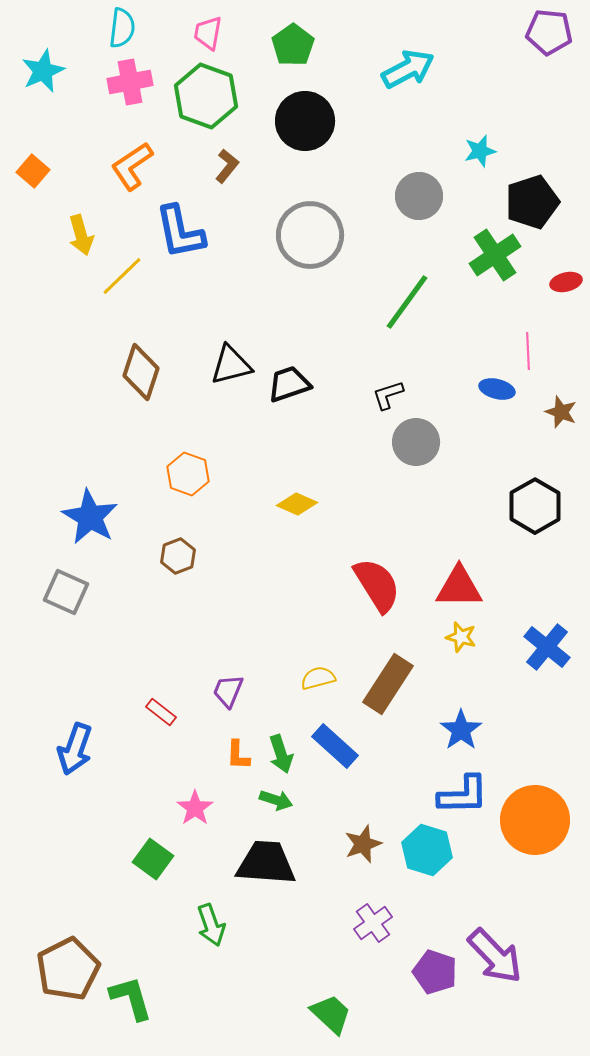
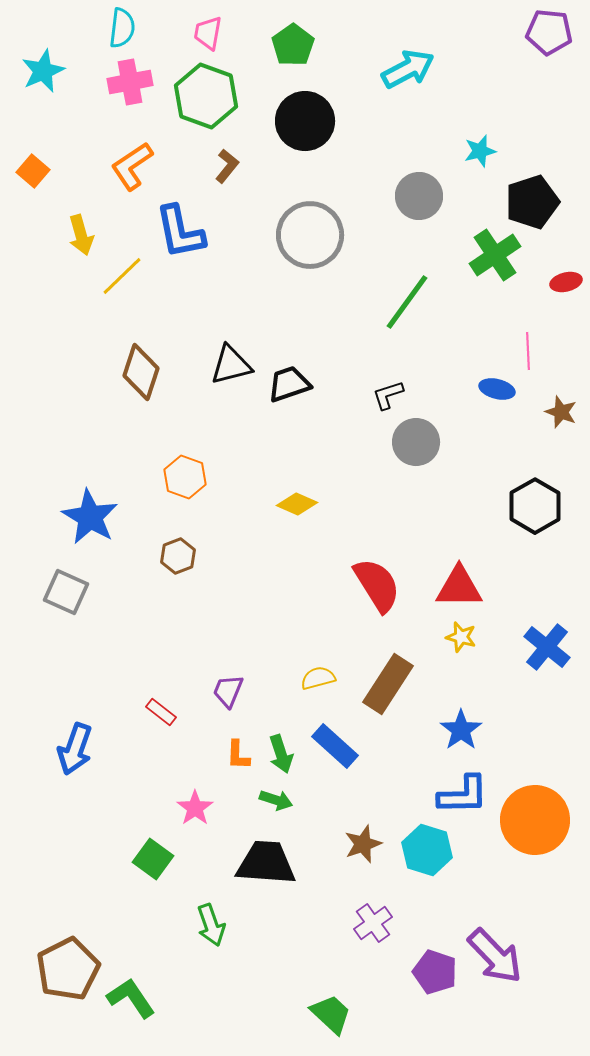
orange hexagon at (188, 474): moved 3 px left, 3 px down
green L-shape at (131, 998): rotated 18 degrees counterclockwise
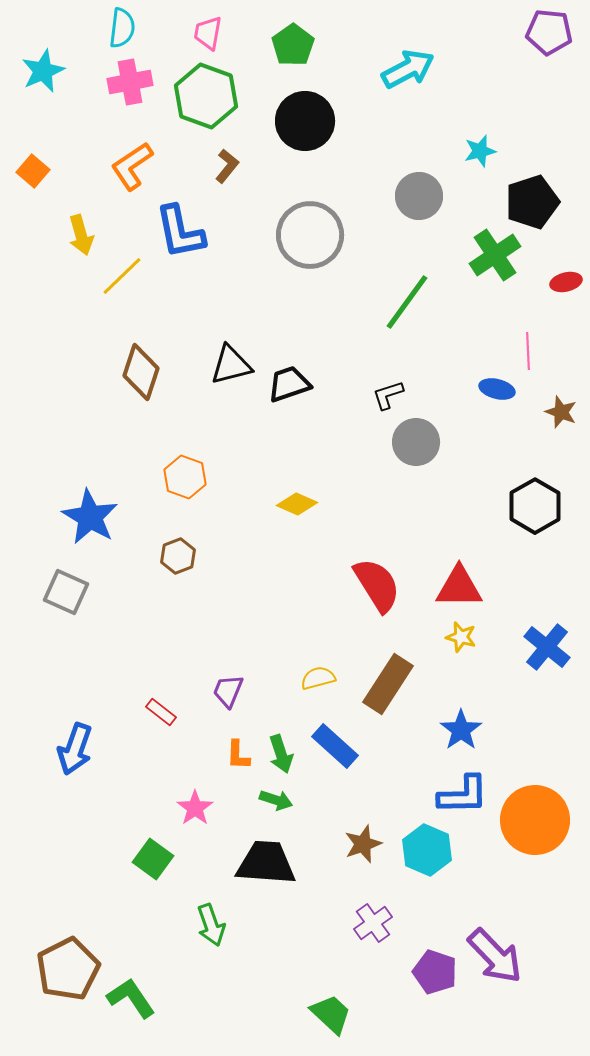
cyan hexagon at (427, 850): rotated 6 degrees clockwise
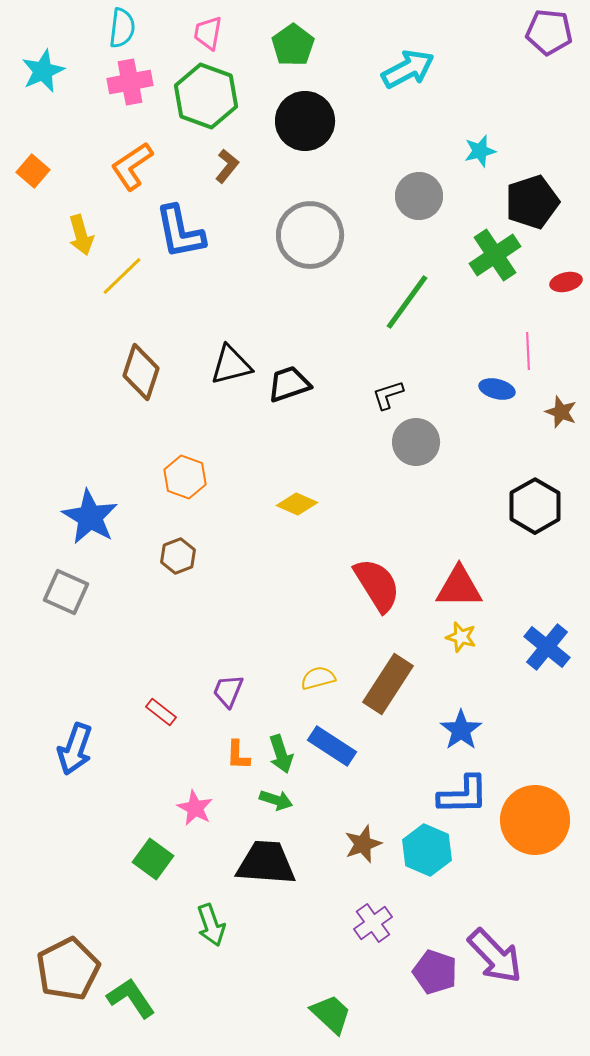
blue rectangle at (335, 746): moved 3 px left; rotated 9 degrees counterclockwise
pink star at (195, 808): rotated 9 degrees counterclockwise
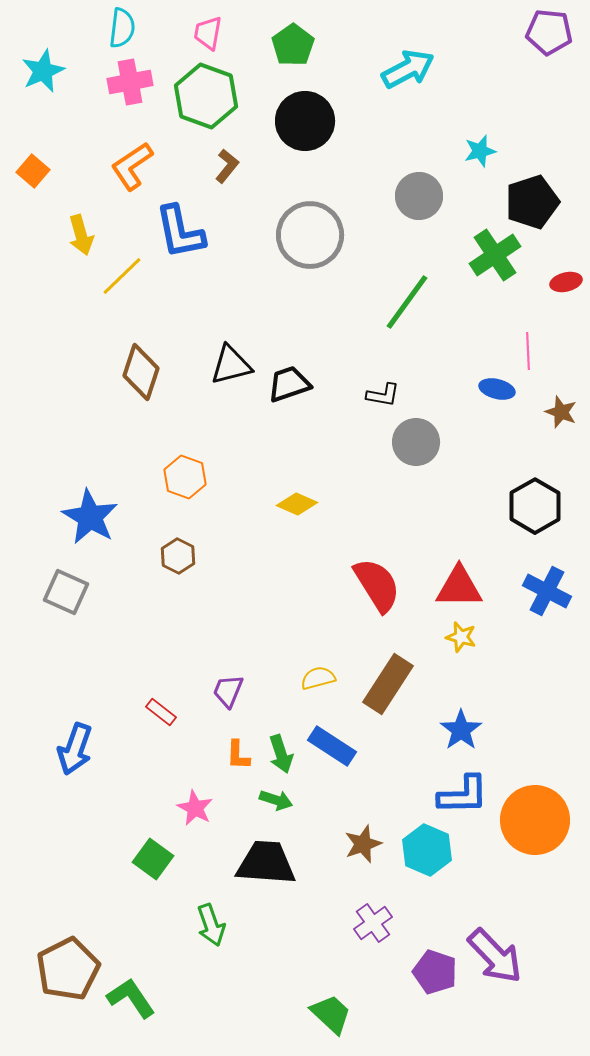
black L-shape at (388, 395): moved 5 px left; rotated 152 degrees counterclockwise
brown hexagon at (178, 556): rotated 12 degrees counterclockwise
blue cross at (547, 647): moved 56 px up; rotated 12 degrees counterclockwise
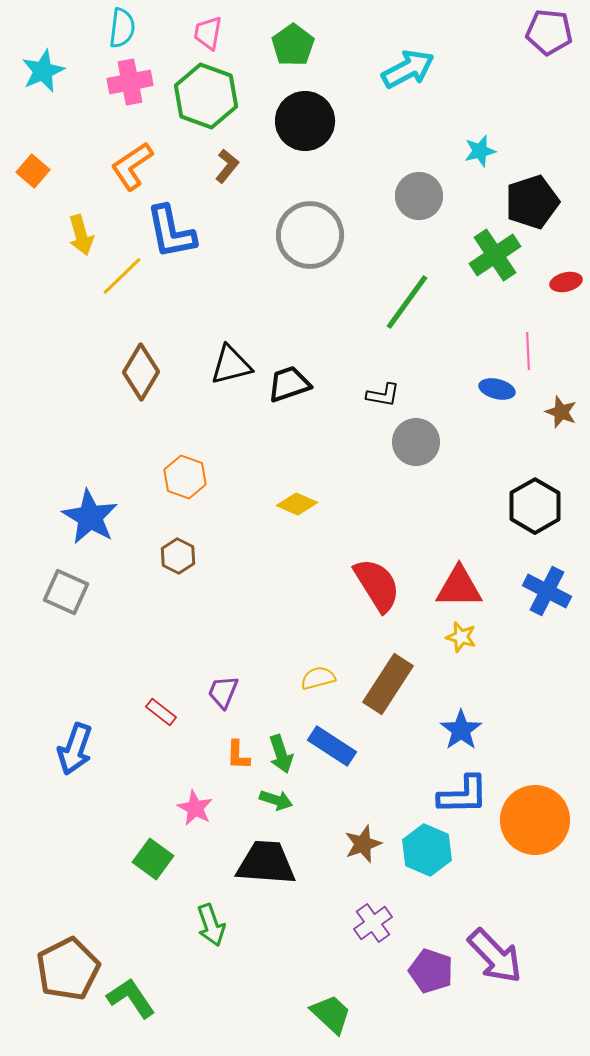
blue L-shape at (180, 232): moved 9 px left
brown diamond at (141, 372): rotated 12 degrees clockwise
purple trapezoid at (228, 691): moved 5 px left, 1 px down
purple pentagon at (435, 972): moved 4 px left, 1 px up
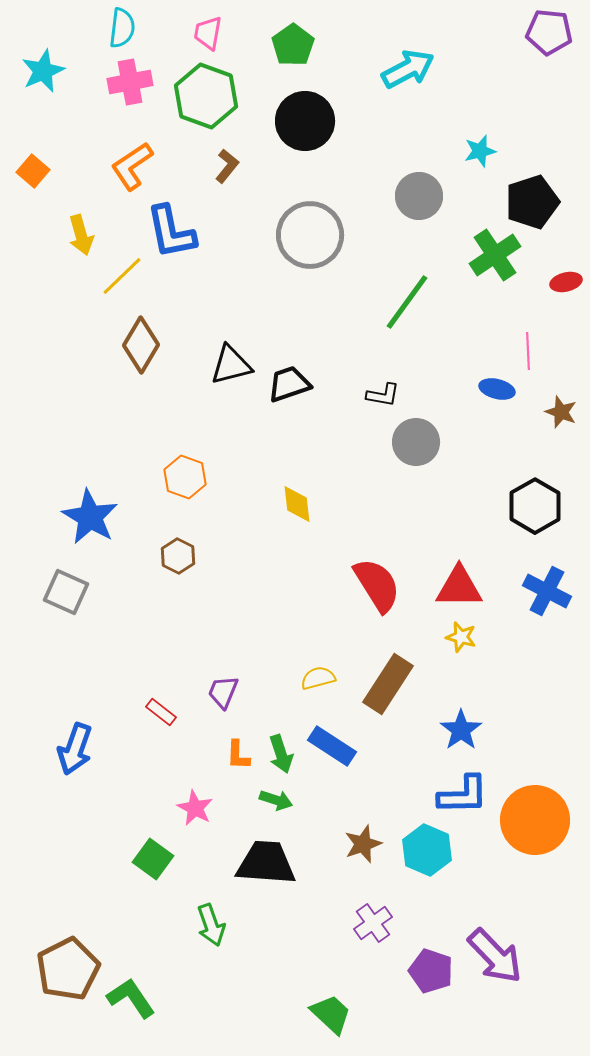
brown diamond at (141, 372): moved 27 px up
yellow diamond at (297, 504): rotated 60 degrees clockwise
